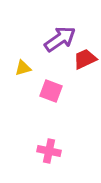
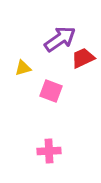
red trapezoid: moved 2 px left, 1 px up
pink cross: rotated 15 degrees counterclockwise
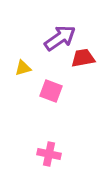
purple arrow: moved 1 px up
red trapezoid: rotated 15 degrees clockwise
pink cross: moved 3 px down; rotated 15 degrees clockwise
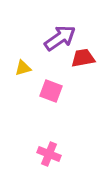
pink cross: rotated 10 degrees clockwise
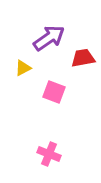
purple arrow: moved 11 px left
yellow triangle: rotated 12 degrees counterclockwise
pink square: moved 3 px right, 1 px down
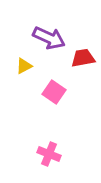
purple arrow: rotated 60 degrees clockwise
yellow triangle: moved 1 px right, 2 px up
pink square: rotated 15 degrees clockwise
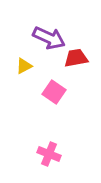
red trapezoid: moved 7 px left
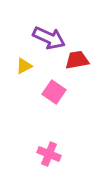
red trapezoid: moved 1 px right, 2 px down
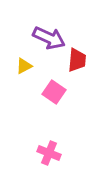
red trapezoid: rotated 105 degrees clockwise
pink cross: moved 1 px up
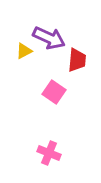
yellow triangle: moved 15 px up
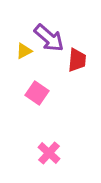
purple arrow: rotated 16 degrees clockwise
pink square: moved 17 px left, 1 px down
pink cross: rotated 20 degrees clockwise
